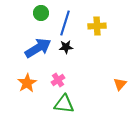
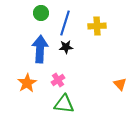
blue arrow: moved 2 px right, 1 px down; rotated 56 degrees counterclockwise
orange triangle: rotated 24 degrees counterclockwise
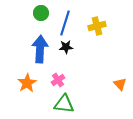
yellow cross: rotated 12 degrees counterclockwise
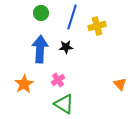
blue line: moved 7 px right, 6 px up
orange star: moved 3 px left, 1 px down
green triangle: rotated 25 degrees clockwise
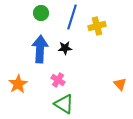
black star: moved 1 px left, 1 px down
pink cross: rotated 24 degrees counterclockwise
orange star: moved 6 px left
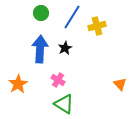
blue line: rotated 15 degrees clockwise
black star: rotated 24 degrees counterclockwise
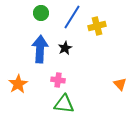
pink cross: rotated 24 degrees counterclockwise
green triangle: rotated 25 degrees counterclockwise
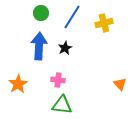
yellow cross: moved 7 px right, 3 px up
blue arrow: moved 1 px left, 3 px up
green triangle: moved 2 px left, 1 px down
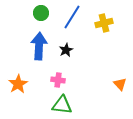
black star: moved 1 px right, 2 px down
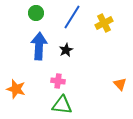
green circle: moved 5 px left
yellow cross: rotated 12 degrees counterclockwise
pink cross: moved 1 px down
orange star: moved 2 px left, 5 px down; rotated 24 degrees counterclockwise
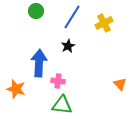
green circle: moved 2 px up
blue arrow: moved 17 px down
black star: moved 2 px right, 4 px up
